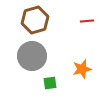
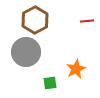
brown hexagon: rotated 12 degrees counterclockwise
gray circle: moved 6 px left, 4 px up
orange star: moved 6 px left; rotated 12 degrees counterclockwise
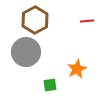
orange star: moved 1 px right
green square: moved 2 px down
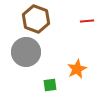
brown hexagon: moved 1 px right, 1 px up; rotated 12 degrees counterclockwise
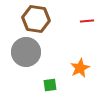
brown hexagon: rotated 12 degrees counterclockwise
orange star: moved 3 px right, 1 px up
